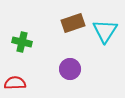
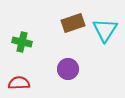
cyan triangle: moved 1 px up
purple circle: moved 2 px left
red semicircle: moved 4 px right
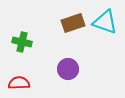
cyan triangle: moved 8 px up; rotated 44 degrees counterclockwise
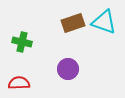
cyan triangle: moved 1 px left
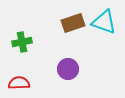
green cross: rotated 24 degrees counterclockwise
